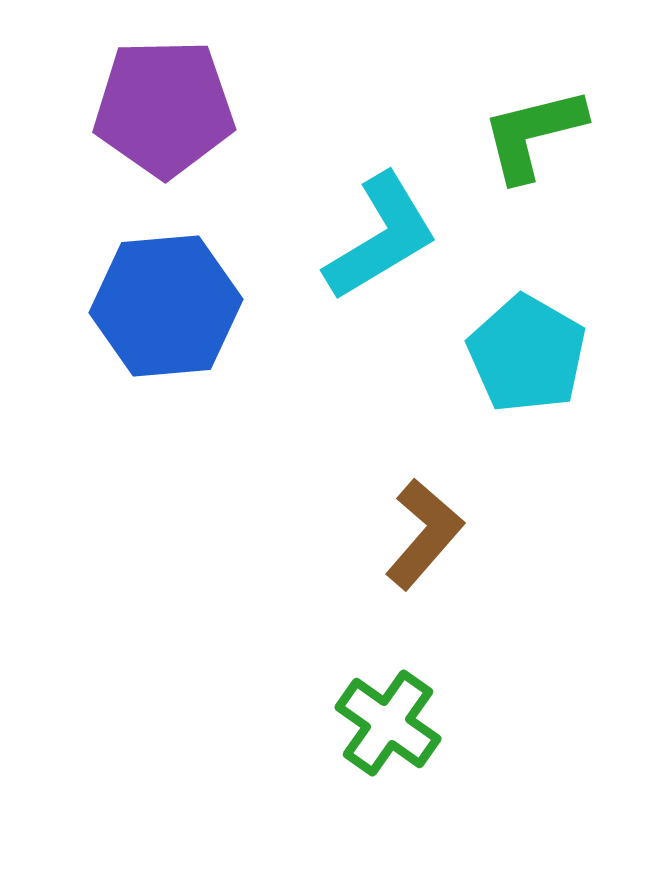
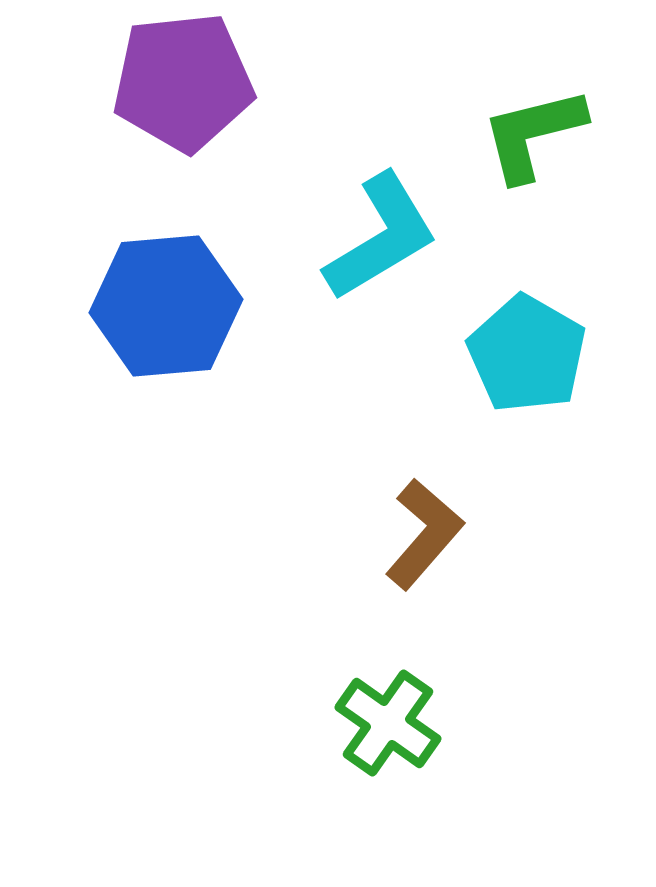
purple pentagon: moved 19 px right, 26 px up; rotated 5 degrees counterclockwise
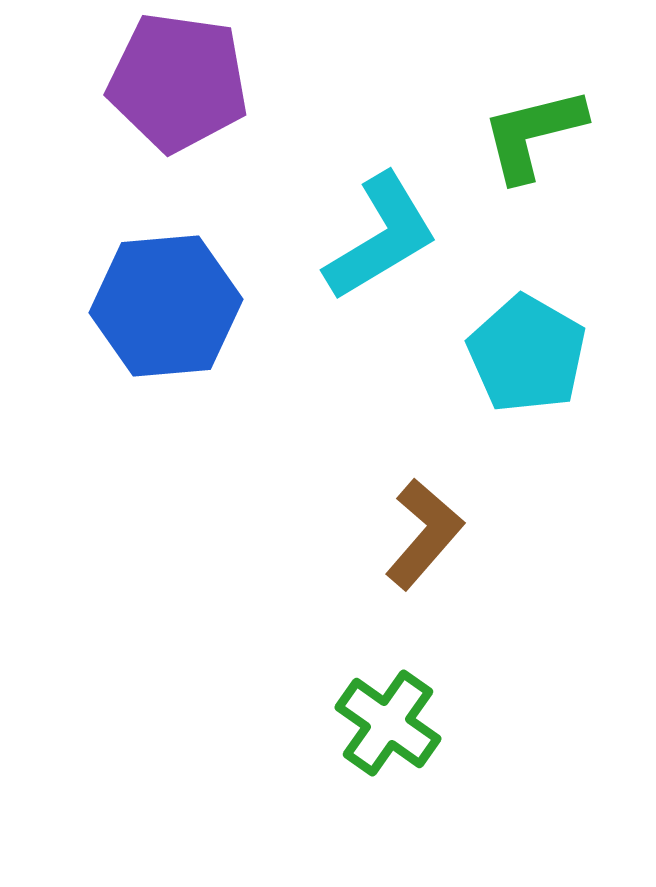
purple pentagon: moved 5 px left; rotated 14 degrees clockwise
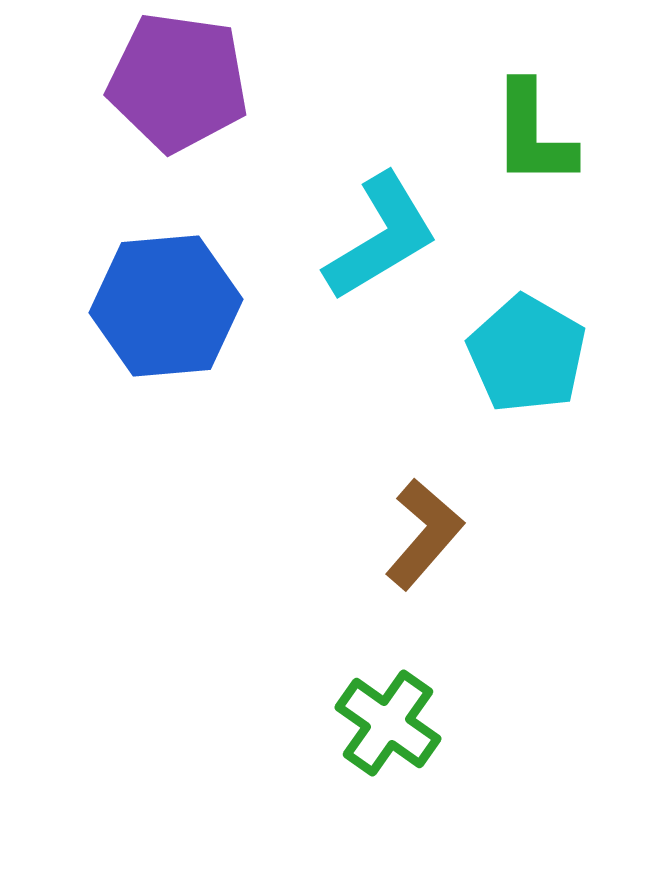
green L-shape: rotated 76 degrees counterclockwise
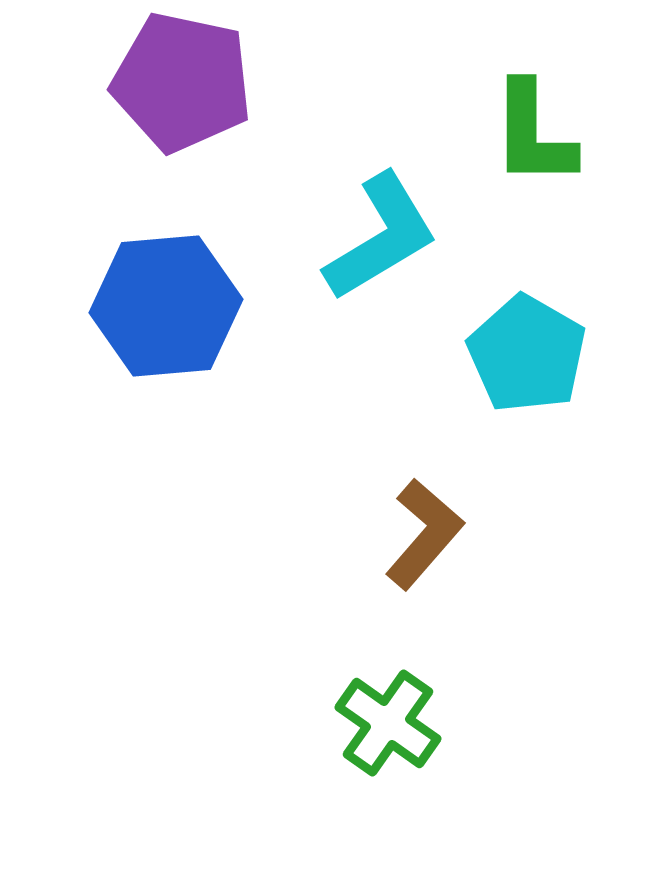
purple pentagon: moved 4 px right; rotated 4 degrees clockwise
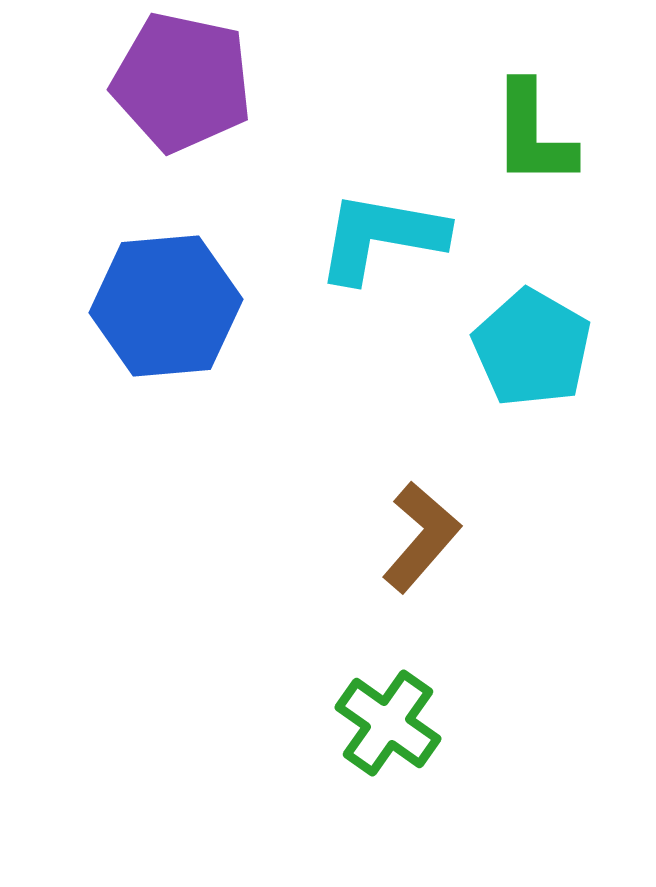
cyan L-shape: rotated 139 degrees counterclockwise
cyan pentagon: moved 5 px right, 6 px up
brown L-shape: moved 3 px left, 3 px down
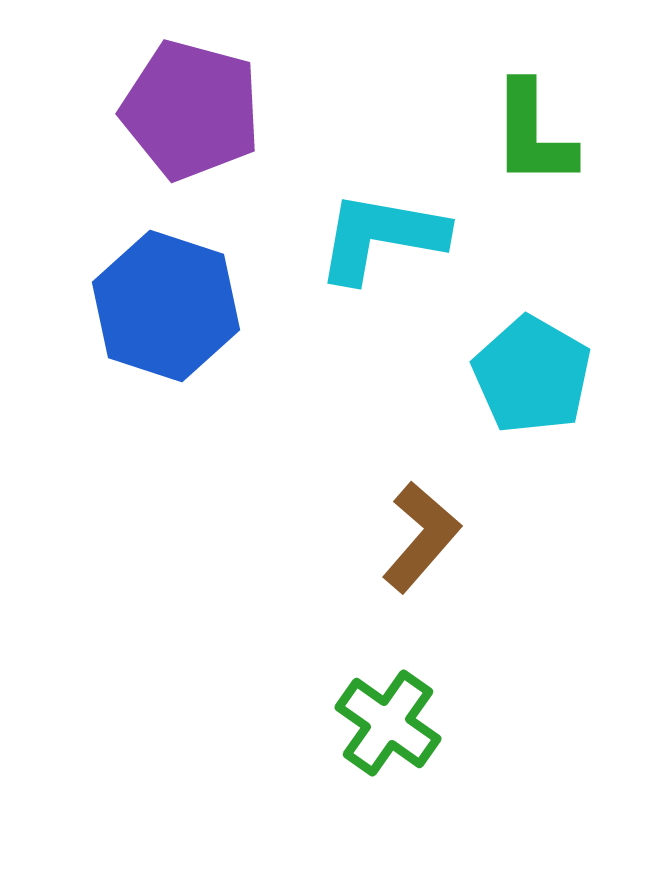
purple pentagon: moved 9 px right, 28 px down; rotated 3 degrees clockwise
blue hexagon: rotated 23 degrees clockwise
cyan pentagon: moved 27 px down
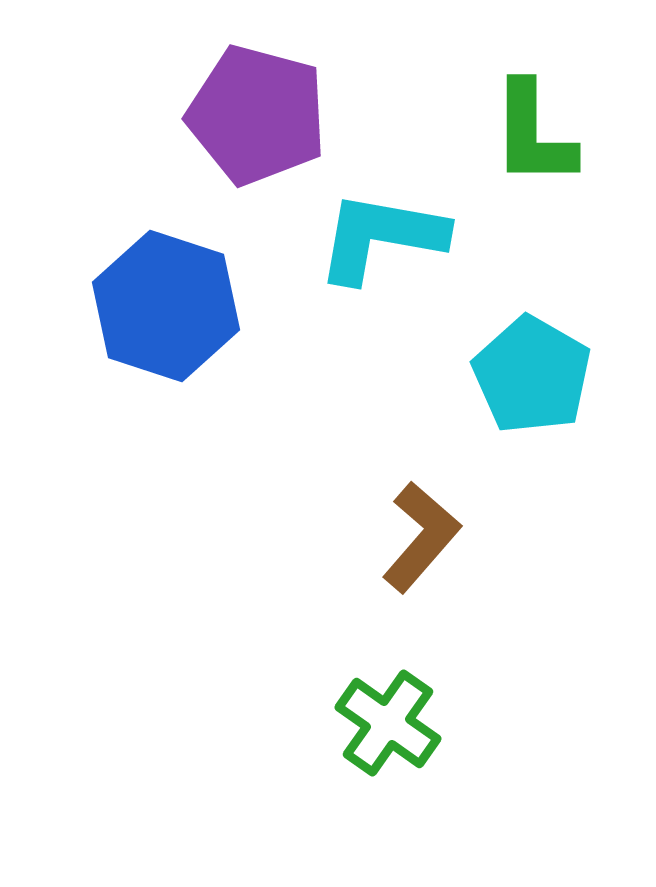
purple pentagon: moved 66 px right, 5 px down
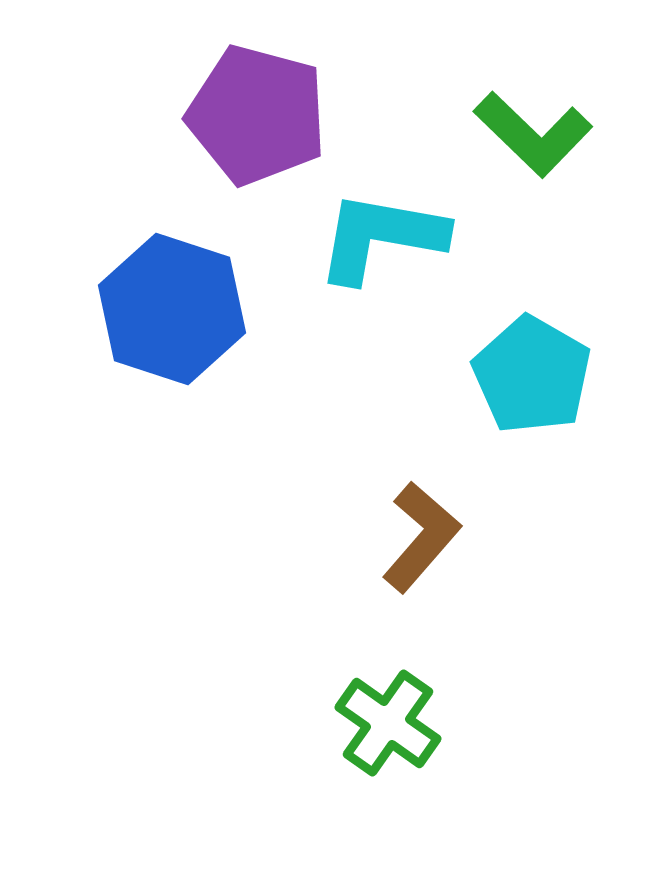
green L-shape: rotated 46 degrees counterclockwise
blue hexagon: moved 6 px right, 3 px down
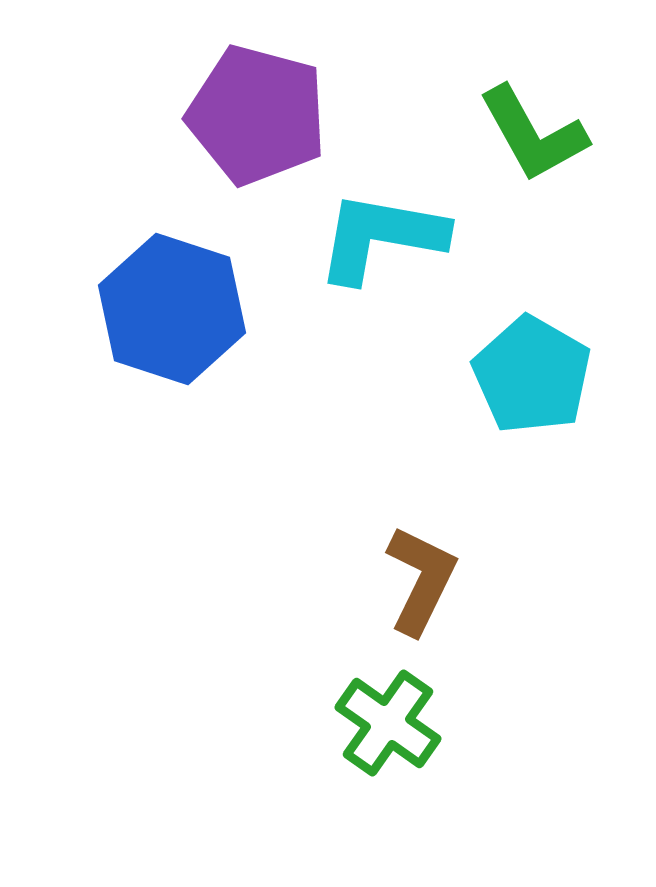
green L-shape: rotated 17 degrees clockwise
brown L-shape: moved 43 px down; rotated 15 degrees counterclockwise
